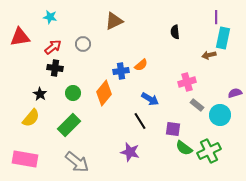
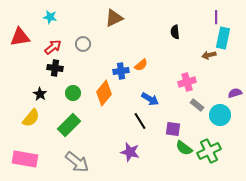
brown triangle: moved 3 px up
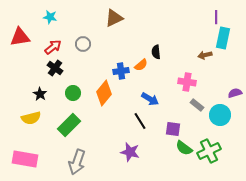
black semicircle: moved 19 px left, 20 px down
brown arrow: moved 4 px left
black cross: rotated 28 degrees clockwise
pink cross: rotated 24 degrees clockwise
yellow semicircle: rotated 36 degrees clockwise
gray arrow: rotated 70 degrees clockwise
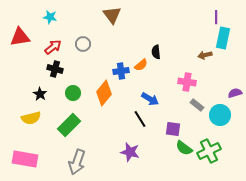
brown triangle: moved 2 px left, 3 px up; rotated 42 degrees counterclockwise
black cross: moved 1 px down; rotated 21 degrees counterclockwise
black line: moved 2 px up
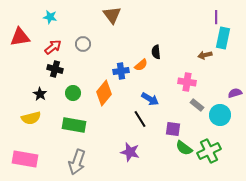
green rectangle: moved 5 px right; rotated 55 degrees clockwise
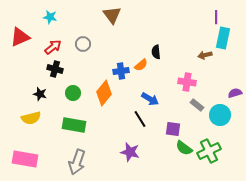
red triangle: rotated 15 degrees counterclockwise
black star: rotated 16 degrees counterclockwise
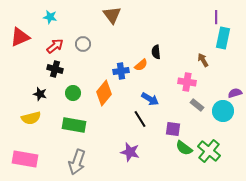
red arrow: moved 2 px right, 1 px up
brown arrow: moved 2 px left, 5 px down; rotated 72 degrees clockwise
cyan circle: moved 3 px right, 4 px up
green cross: rotated 25 degrees counterclockwise
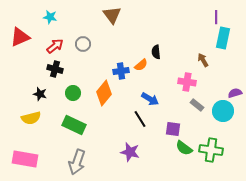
green rectangle: rotated 15 degrees clockwise
green cross: moved 2 px right, 1 px up; rotated 30 degrees counterclockwise
